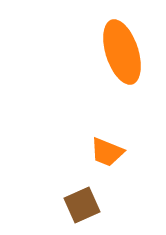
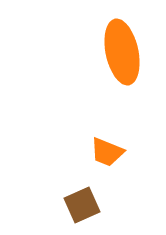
orange ellipse: rotated 6 degrees clockwise
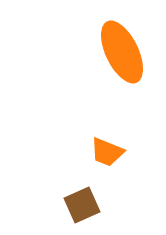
orange ellipse: rotated 14 degrees counterclockwise
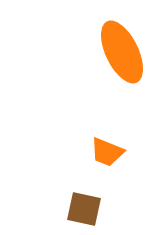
brown square: moved 2 px right, 4 px down; rotated 36 degrees clockwise
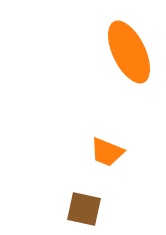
orange ellipse: moved 7 px right
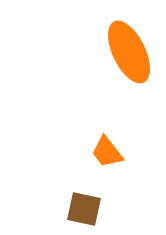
orange trapezoid: rotated 30 degrees clockwise
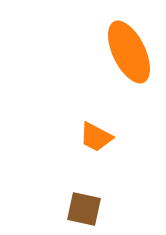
orange trapezoid: moved 11 px left, 15 px up; rotated 24 degrees counterclockwise
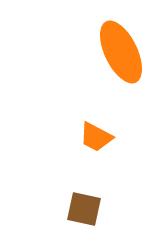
orange ellipse: moved 8 px left
